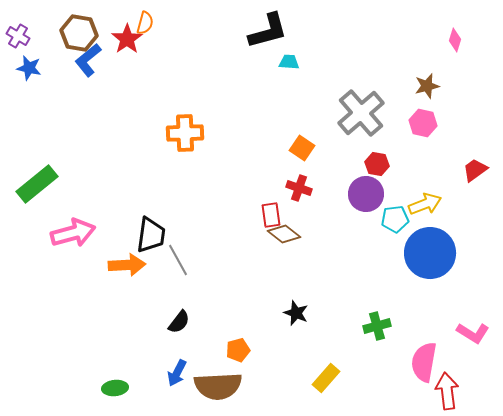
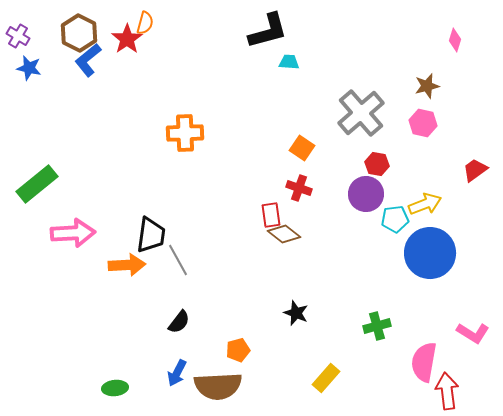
brown hexagon: rotated 18 degrees clockwise
pink arrow: rotated 12 degrees clockwise
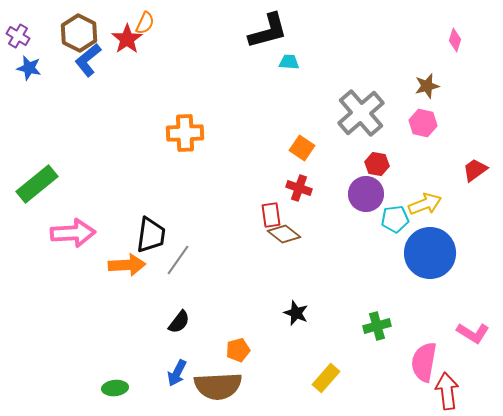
orange semicircle: rotated 10 degrees clockwise
gray line: rotated 64 degrees clockwise
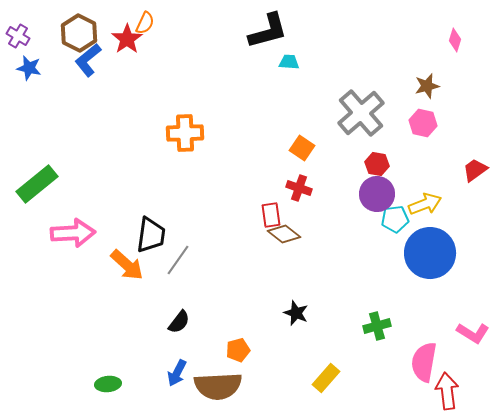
purple circle: moved 11 px right
orange arrow: rotated 45 degrees clockwise
green ellipse: moved 7 px left, 4 px up
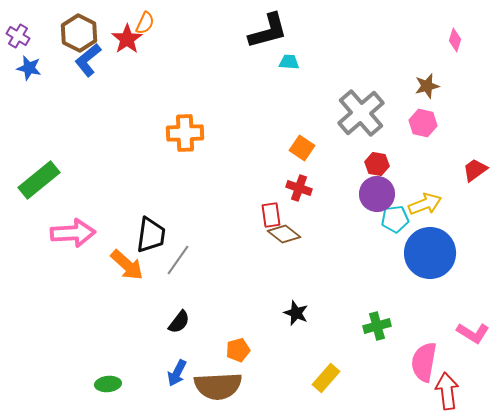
green rectangle: moved 2 px right, 4 px up
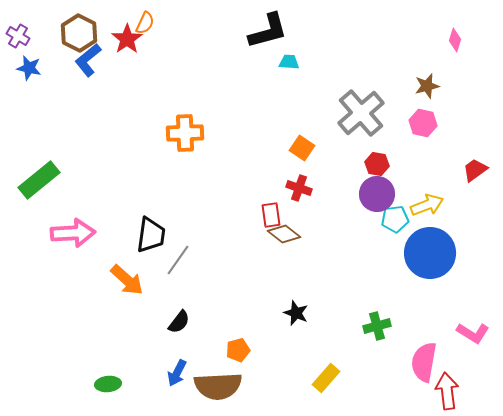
yellow arrow: moved 2 px right, 1 px down
orange arrow: moved 15 px down
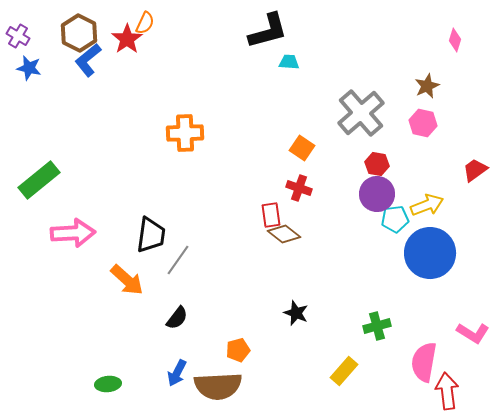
brown star: rotated 10 degrees counterclockwise
black semicircle: moved 2 px left, 4 px up
yellow rectangle: moved 18 px right, 7 px up
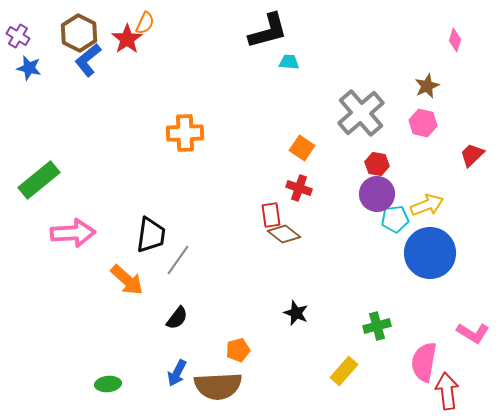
red trapezoid: moved 3 px left, 15 px up; rotated 8 degrees counterclockwise
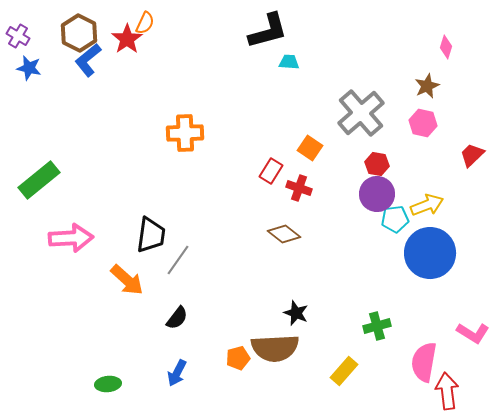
pink diamond: moved 9 px left, 7 px down
orange square: moved 8 px right
red rectangle: moved 44 px up; rotated 40 degrees clockwise
pink arrow: moved 2 px left, 5 px down
orange pentagon: moved 8 px down
brown semicircle: moved 57 px right, 38 px up
